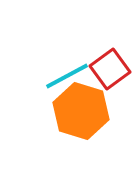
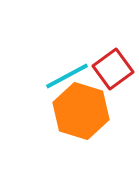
red square: moved 3 px right
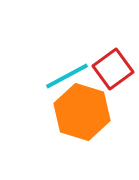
orange hexagon: moved 1 px right, 1 px down
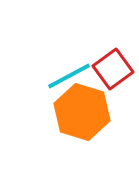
cyan line: moved 2 px right
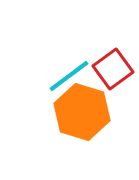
cyan line: rotated 9 degrees counterclockwise
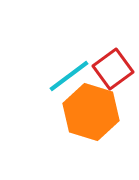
orange hexagon: moved 9 px right
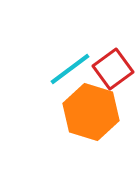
cyan line: moved 1 px right, 7 px up
